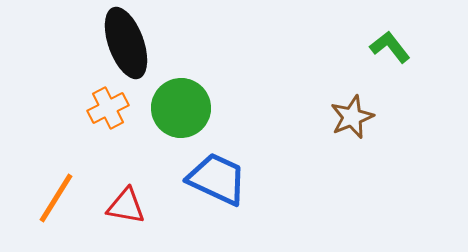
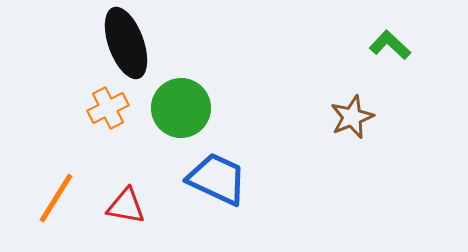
green L-shape: moved 2 px up; rotated 9 degrees counterclockwise
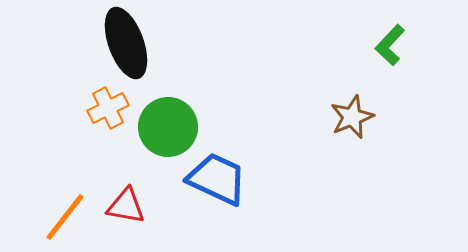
green L-shape: rotated 90 degrees counterclockwise
green circle: moved 13 px left, 19 px down
orange line: moved 9 px right, 19 px down; rotated 6 degrees clockwise
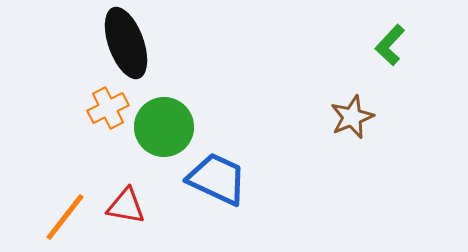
green circle: moved 4 px left
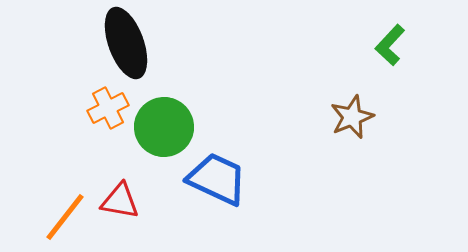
red triangle: moved 6 px left, 5 px up
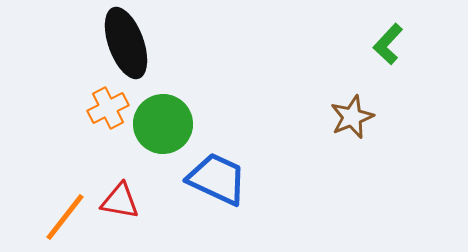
green L-shape: moved 2 px left, 1 px up
green circle: moved 1 px left, 3 px up
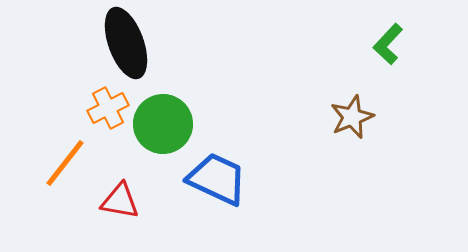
orange line: moved 54 px up
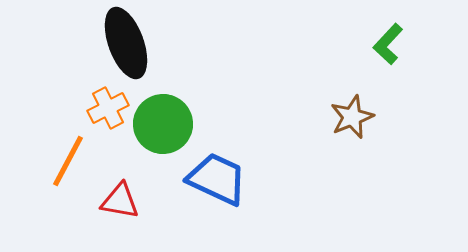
orange line: moved 3 px right, 2 px up; rotated 10 degrees counterclockwise
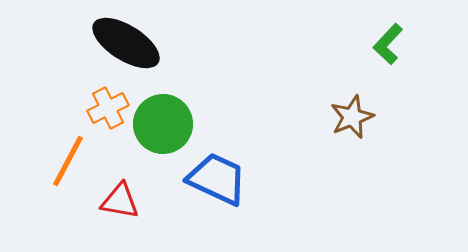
black ellipse: rotated 38 degrees counterclockwise
